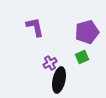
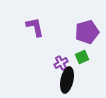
purple cross: moved 11 px right
black ellipse: moved 8 px right
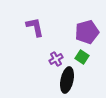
green square: rotated 32 degrees counterclockwise
purple cross: moved 5 px left, 4 px up
